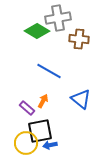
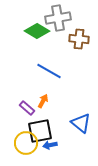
blue triangle: moved 24 px down
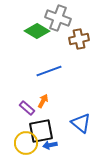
gray cross: rotated 30 degrees clockwise
brown cross: rotated 18 degrees counterclockwise
blue line: rotated 50 degrees counterclockwise
black square: moved 1 px right
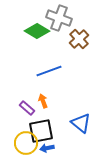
gray cross: moved 1 px right
brown cross: rotated 30 degrees counterclockwise
orange arrow: rotated 48 degrees counterclockwise
blue arrow: moved 3 px left, 3 px down
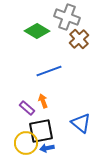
gray cross: moved 8 px right, 1 px up
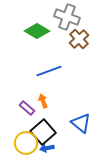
black square: moved 2 px right, 1 px down; rotated 30 degrees counterclockwise
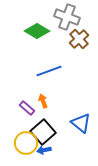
blue arrow: moved 3 px left, 2 px down
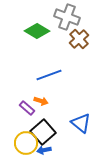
blue line: moved 4 px down
orange arrow: moved 2 px left; rotated 128 degrees clockwise
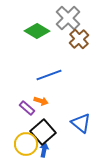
gray cross: moved 1 px right, 1 px down; rotated 25 degrees clockwise
yellow circle: moved 1 px down
blue arrow: rotated 112 degrees clockwise
